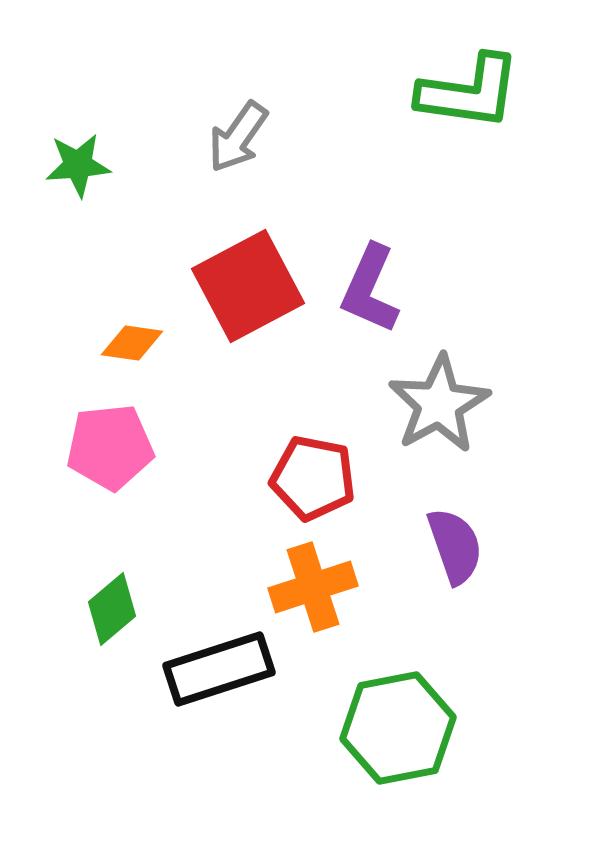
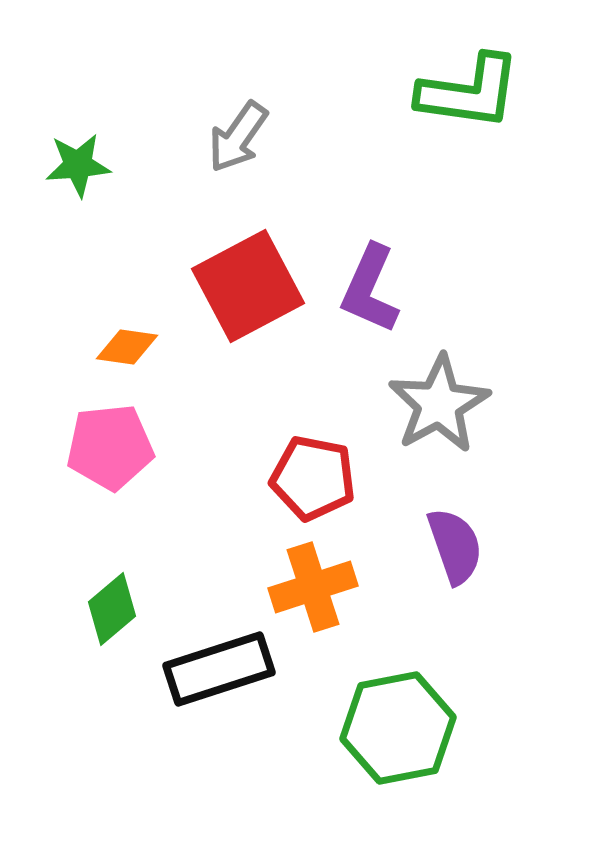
orange diamond: moved 5 px left, 4 px down
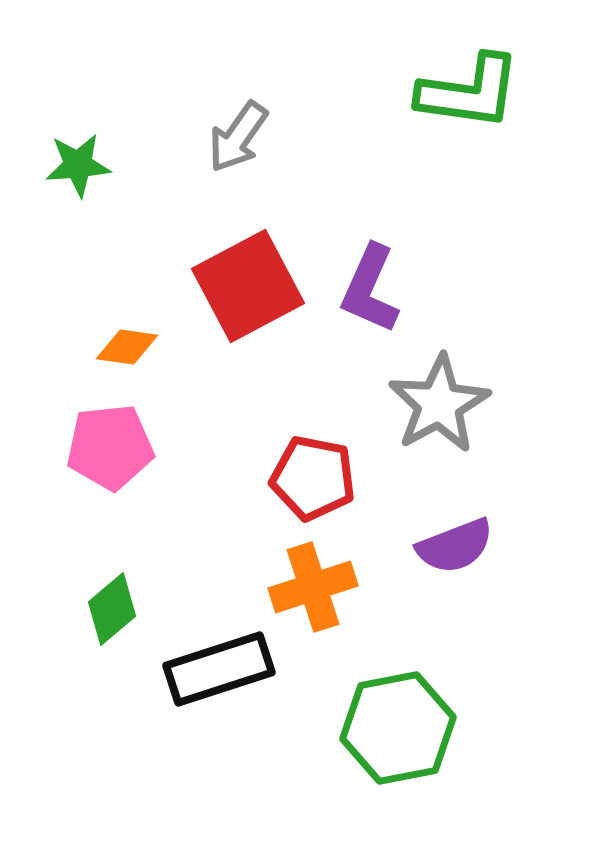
purple semicircle: rotated 88 degrees clockwise
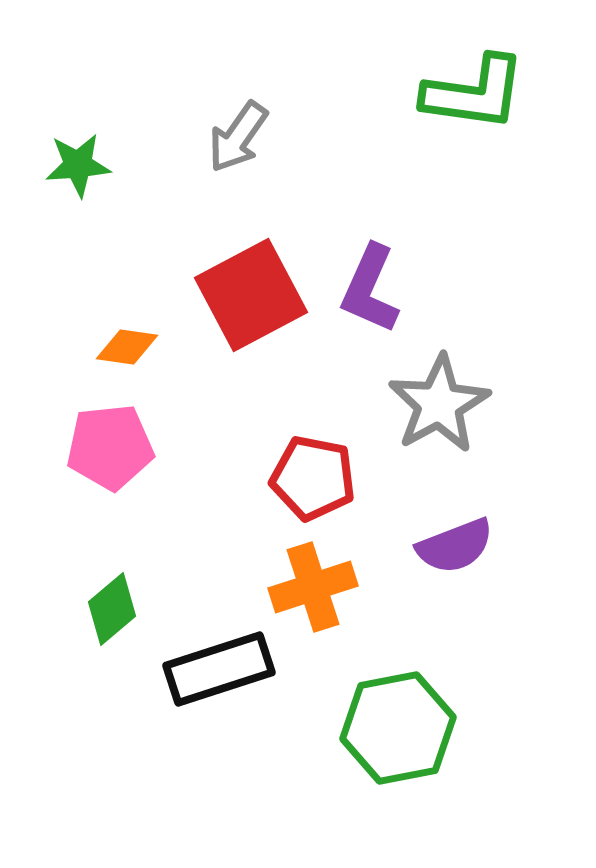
green L-shape: moved 5 px right, 1 px down
red square: moved 3 px right, 9 px down
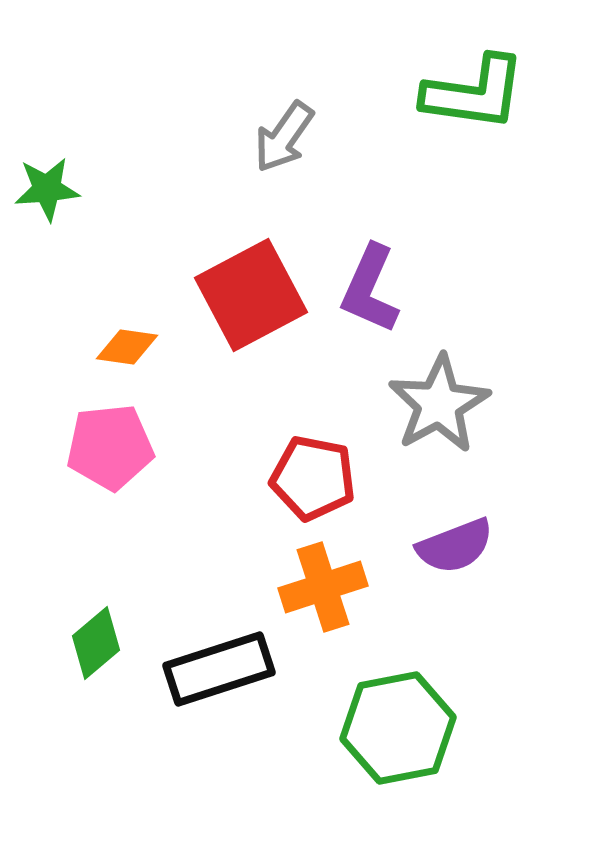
gray arrow: moved 46 px right
green star: moved 31 px left, 24 px down
orange cross: moved 10 px right
green diamond: moved 16 px left, 34 px down
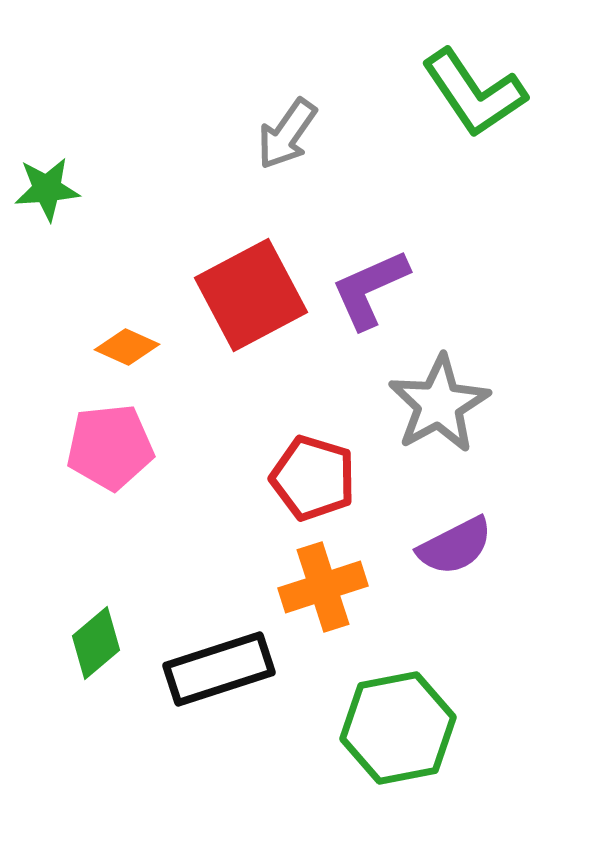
green L-shape: rotated 48 degrees clockwise
gray arrow: moved 3 px right, 3 px up
purple L-shape: rotated 42 degrees clockwise
orange diamond: rotated 16 degrees clockwise
red pentagon: rotated 6 degrees clockwise
purple semicircle: rotated 6 degrees counterclockwise
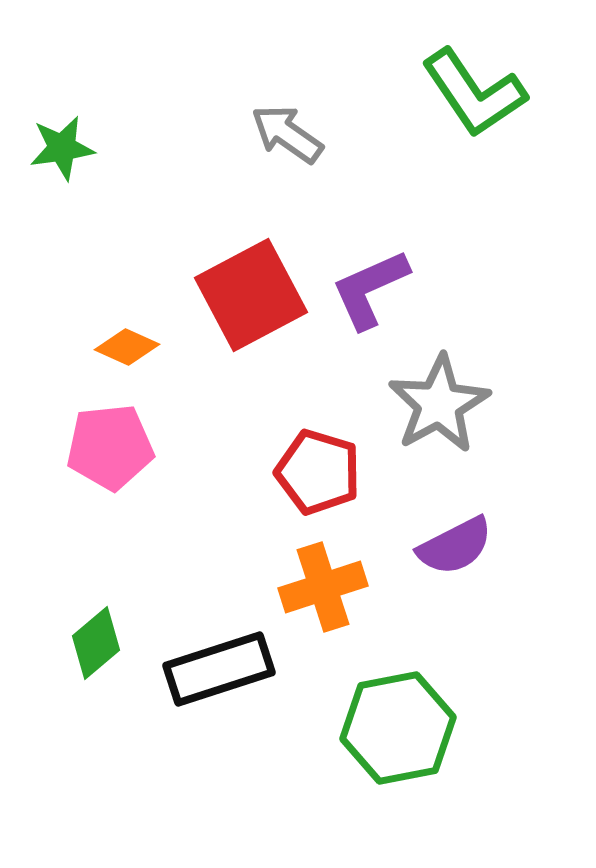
gray arrow: rotated 90 degrees clockwise
green star: moved 15 px right, 41 px up; rotated 4 degrees counterclockwise
red pentagon: moved 5 px right, 6 px up
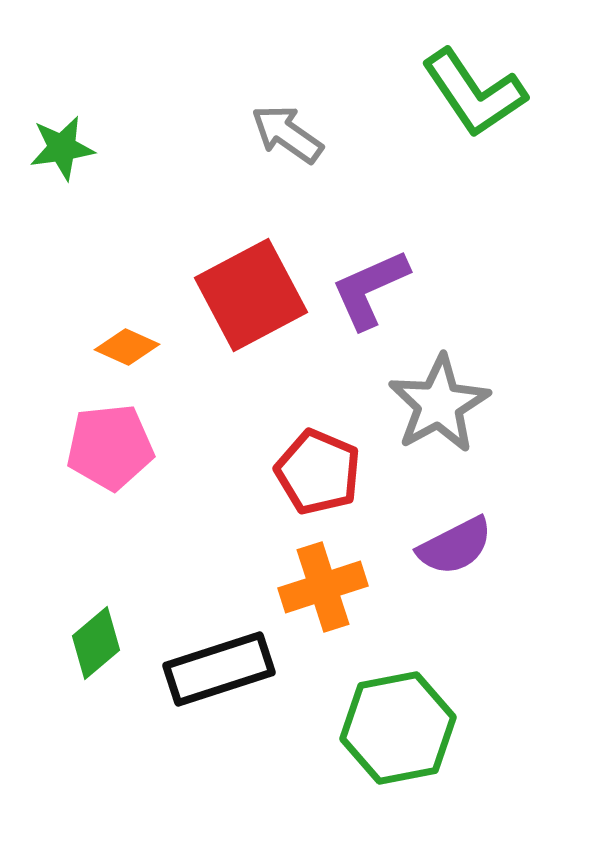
red pentagon: rotated 6 degrees clockwise
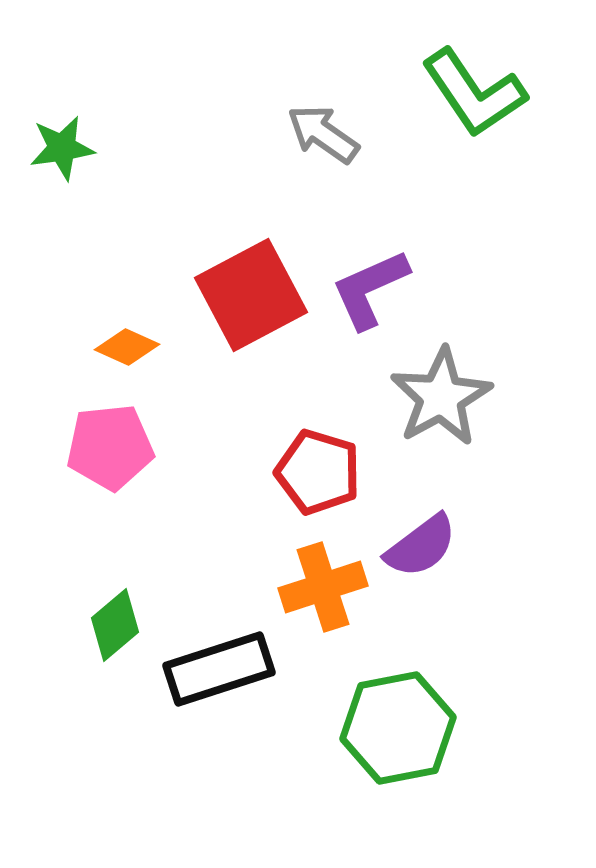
gray arrow: moved 36 px right
gray star: moved 2 px right, 7 px up
red pentagon: rotated 6 degrees counterclockwise
purple semicircle: moved 34 px left; rotated 10 degrees counterclockwise
green diamond: moved 19 px right, 18 px up
